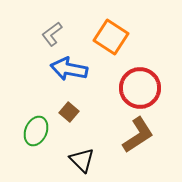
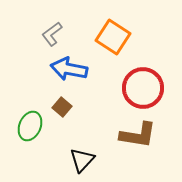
orange square: moved 2 px right
red circle: moved 3 px right
brown square: moved 7 px left, 5 px up
green ellipse: moved 6 px left, 5 px up
brown L-shape: rotated 42 degrees clockwise
black triangle: rotated 28 degrees clockwise
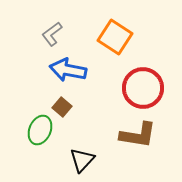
orange square: moved 2 px right
blue arrow: moved 1 px left, 1 px down
green ellipse: moved 10 px right, 4 px down
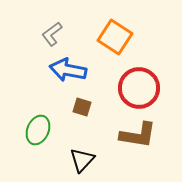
red circle: moved 4 px left
brown square: moved 20 px right; rotated 24 degrees counterclockwise
green ellipse: moved 2 px left
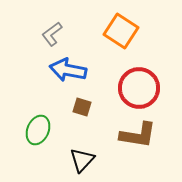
orange square: moved 6 px right, 6 px up
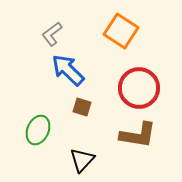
blue arrow: rotated 33 degrees clockwise
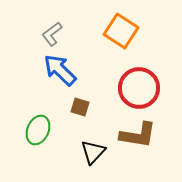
blue arrow: moved 8 px left
brown square: moved 2 px left
black triangle: moved 11 px right, 8 px up
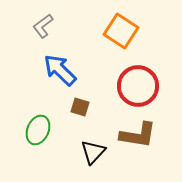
gray L-shape: moved 9 px left, 8 px up
red circle: moved 1 px left, 2 px up
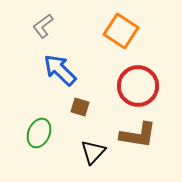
green ellipse: moved 1 px right, 3 px down
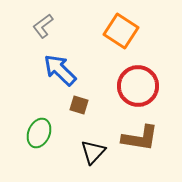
brown square: moved 1 px left, 2 px up
brown L-shape: moved 2 px right, 3 px down
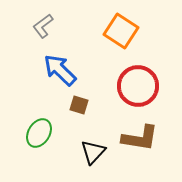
green ellipse: rotated 8 degrees clockwise
